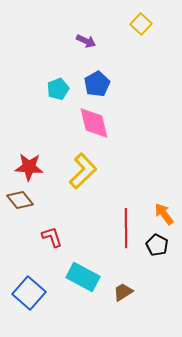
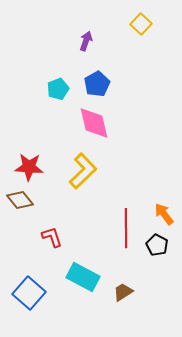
purple arrow: rotated 96 degrees counterclockwise
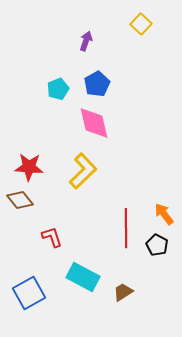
blue square: rotated 20 degrees clockwise
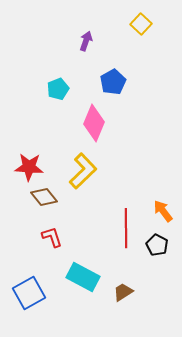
blue pentagon: moved 16 px right, 2 px up
pink diamond: rotated 36 degrees clockwise
brown diamond: moved 24 px right, 3 px up
orange arrow: moved 1 px left, 3 px up
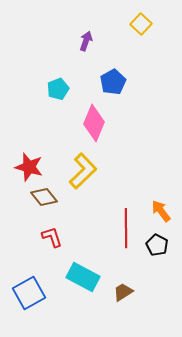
red star: rotated 12 degrees clockwise
orange arrow: moved 2 px left
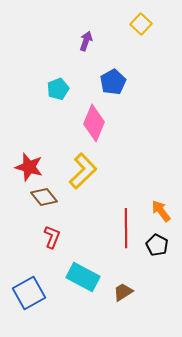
red L-shape: rotated 40 degrees clockwise
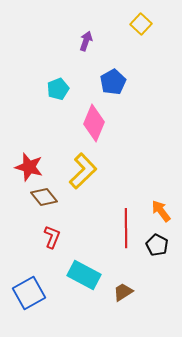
cyan rectangle: moved 1 px right, 2 px up
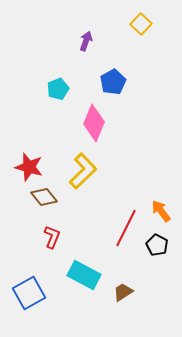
red line: rotated 27 degrees clockwise
